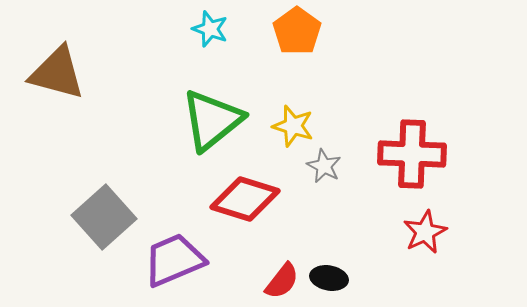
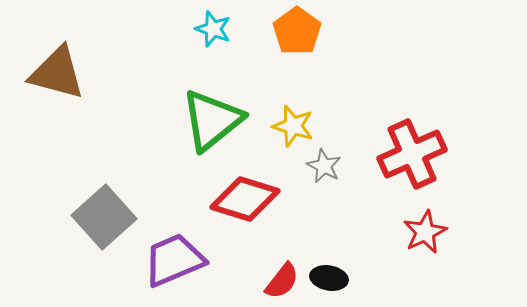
cyan star: moved 3 px right
red cross: rotated 26 degrees counterclockwise
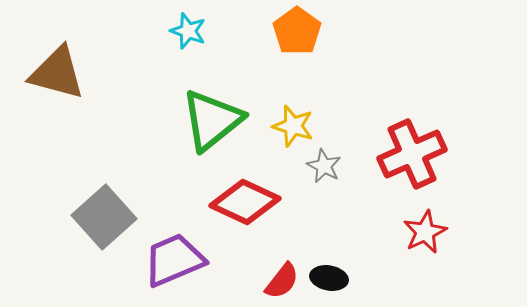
cyan star: moved 25 px left, 2 px down
red diamond: moved 3 px down; rotated 8 degrees clockwise
